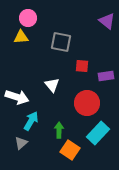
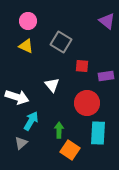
pink circle: moved 3 px down
yellow triangle: moved 5 px right, 9 px down; rotated 28 degrees clockwise
gray square: rotated 20 degrees clockwise
cyan rectangle: rotated 40 degrees counterclockwise
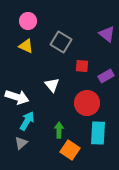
purple triangle: moved 13 px down
purple rectangle: rotated 21 degrees counterclockwise
cyan arrow: moved 4 px left
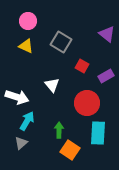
red square: rotated 24 degrees clockwise
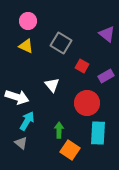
gray square: moved 1 px down
gray triangle: rotated 40 degrees counterclockwise
